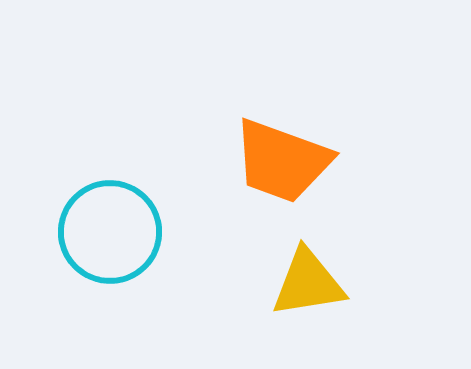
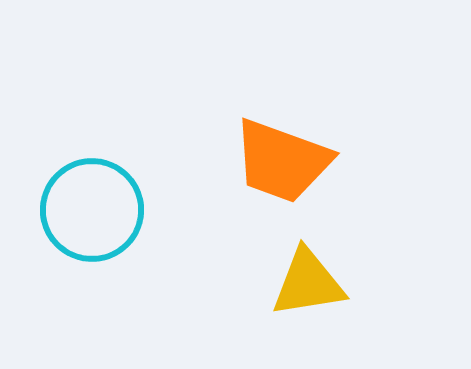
cyan circle: moved 18 px left, 22 px up
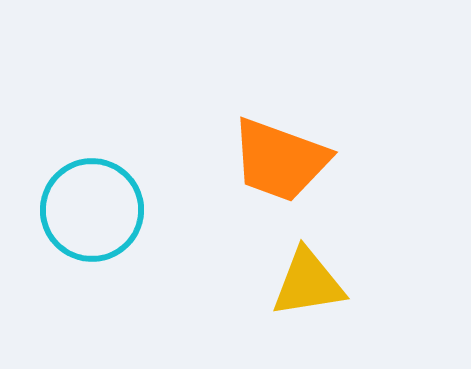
orange trapezoid: moved 2 px left, 1 px up
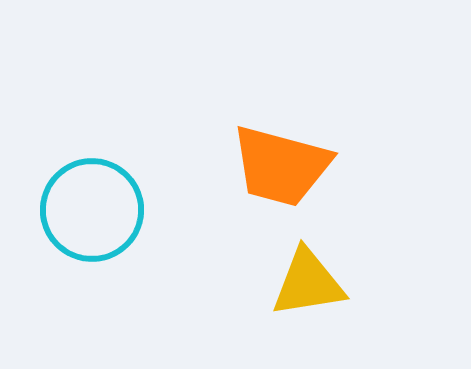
orange trapezoid: moved 1 px right, 6 px down; rotated 5 degrees counterclockwise
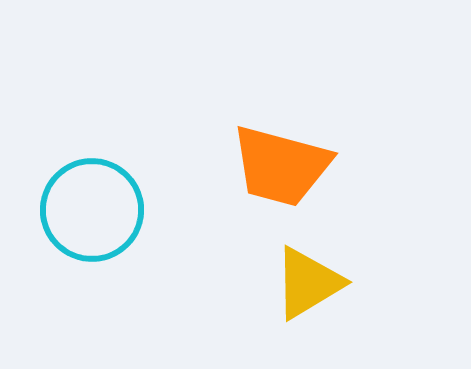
yellow triangle: rotated 22 degrees counterclockwise
